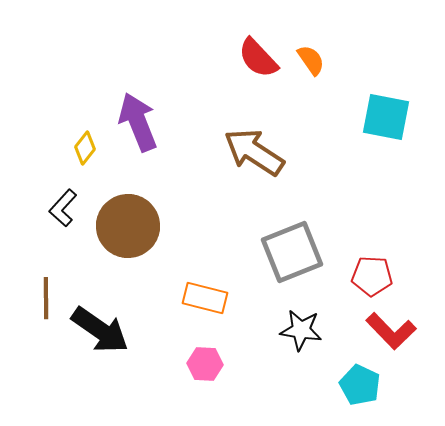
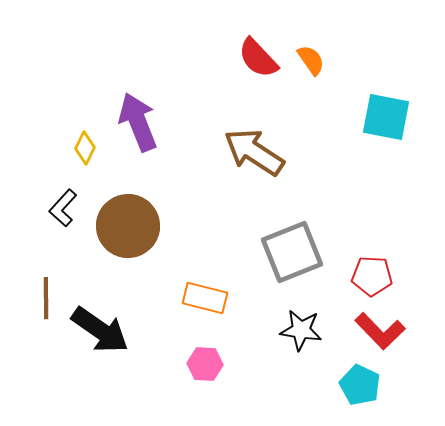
yellow diamond: rotated 12 degrees counterclockwise
red L-shape: moved 11 px left
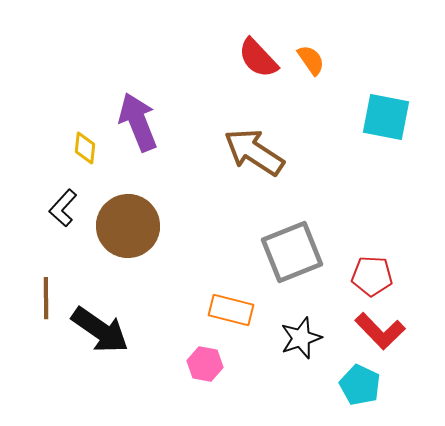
yellow diamond: rotated 20 degrees counterclockwise
orange rectangle: moved 26 px right, 12 px down
black star: moved 8 px down; rotated 27 degrees counterclockwise
pink hexagon: rotated 8 degrees clockwise
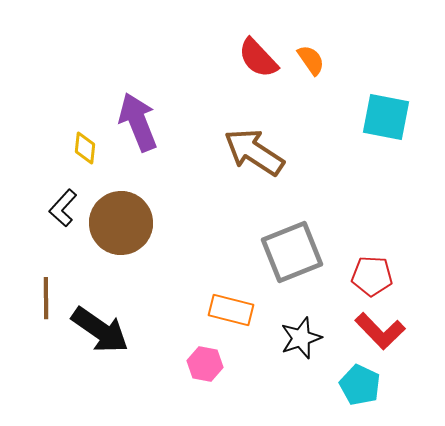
brown circle: moved 7 px left, 3 px up
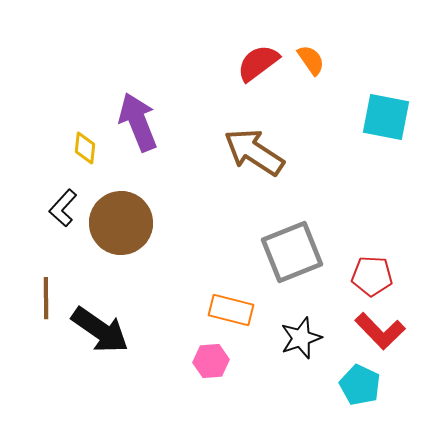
red semicircle: moved 5 px down; rotated 96 degrees clockwise
pink hexagon: moved 6 px right, 3 px up; rotated 16 degrees counterclockwise
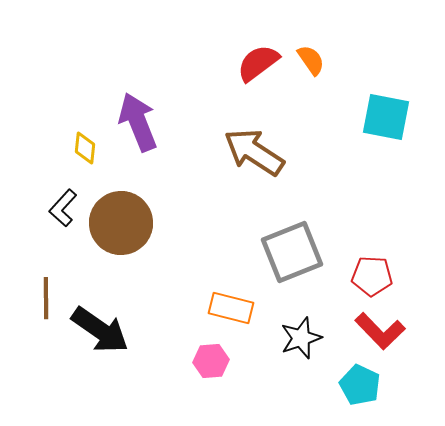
orange rectangle: moved 2 px up
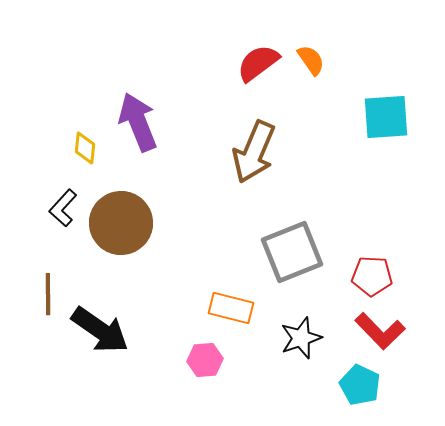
cyan square: rotated 15 degrees counterclockwise
brown arrow: rotated 100 degrees counterclockwise
brown line: moved 2 px right, 4 px up
pink hexagon: moved 6 px left, 1 px up
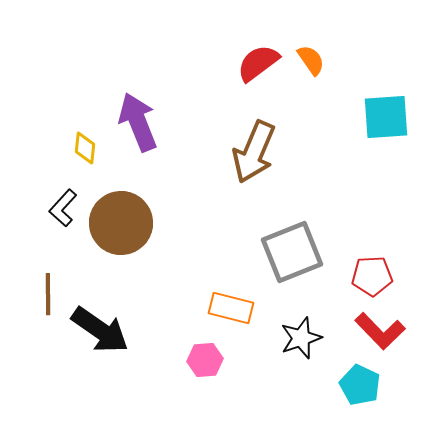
red pentagon: rotated 6 degrees counterclockwise
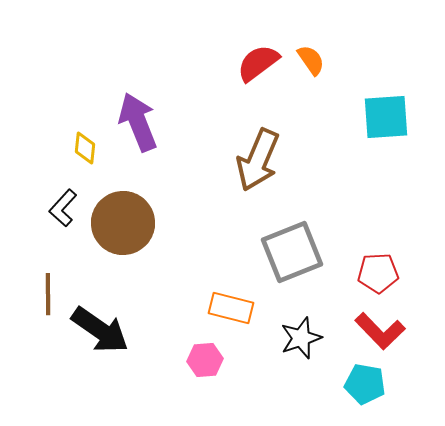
brown arrow: moved 4 px right, 8 px down
brown circle: moved 2 px right
red pentagon: moved 6 px right, 3 px up
cyan pentagon: moved 5 px right, 1 px up; rotated 15 degrees counterclockwise
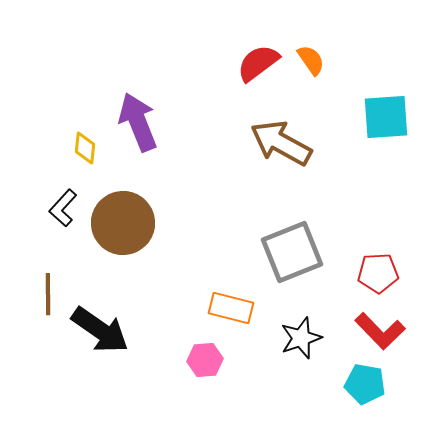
brown arrow: moved 23 px right, 17 px up; rotated 96 degrees clockwise
